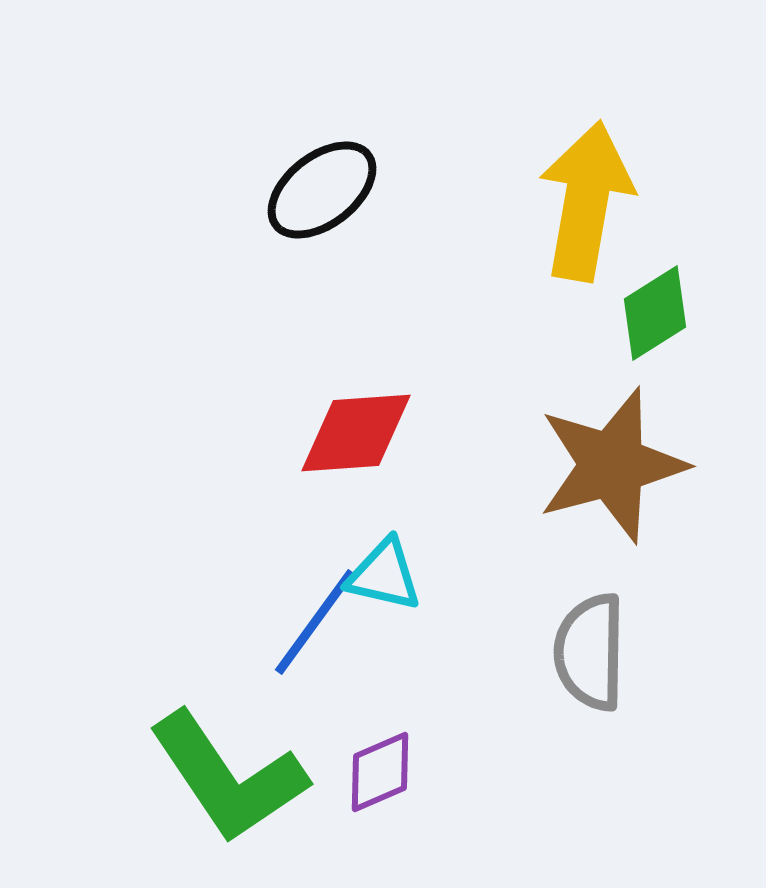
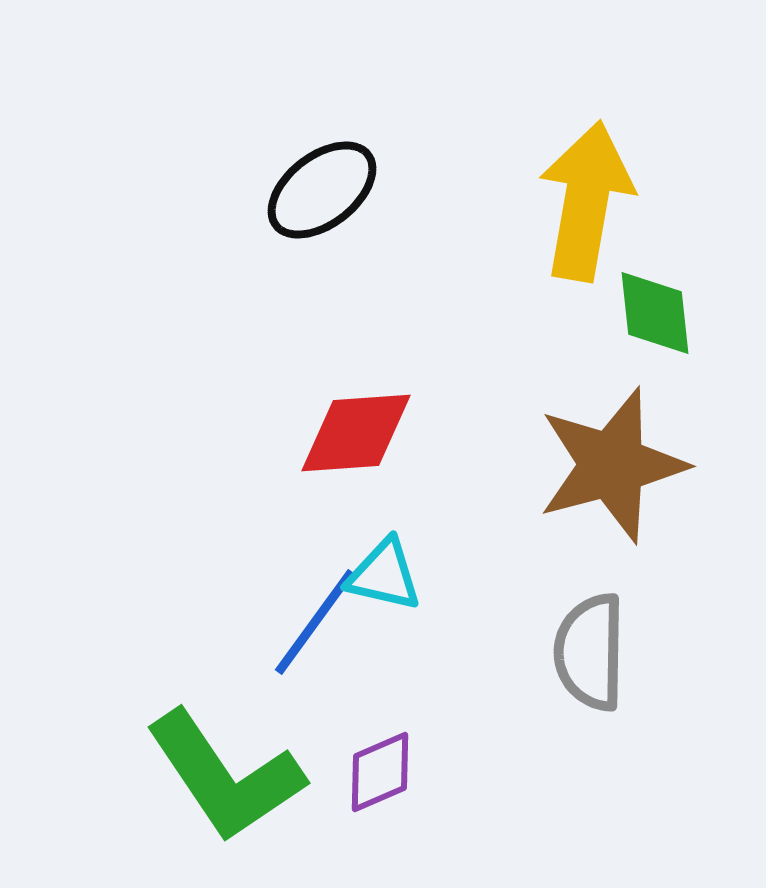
green diamond: rotated 64 degrees counterclockwise
green L-shape: moved 3 px left, 1 px up
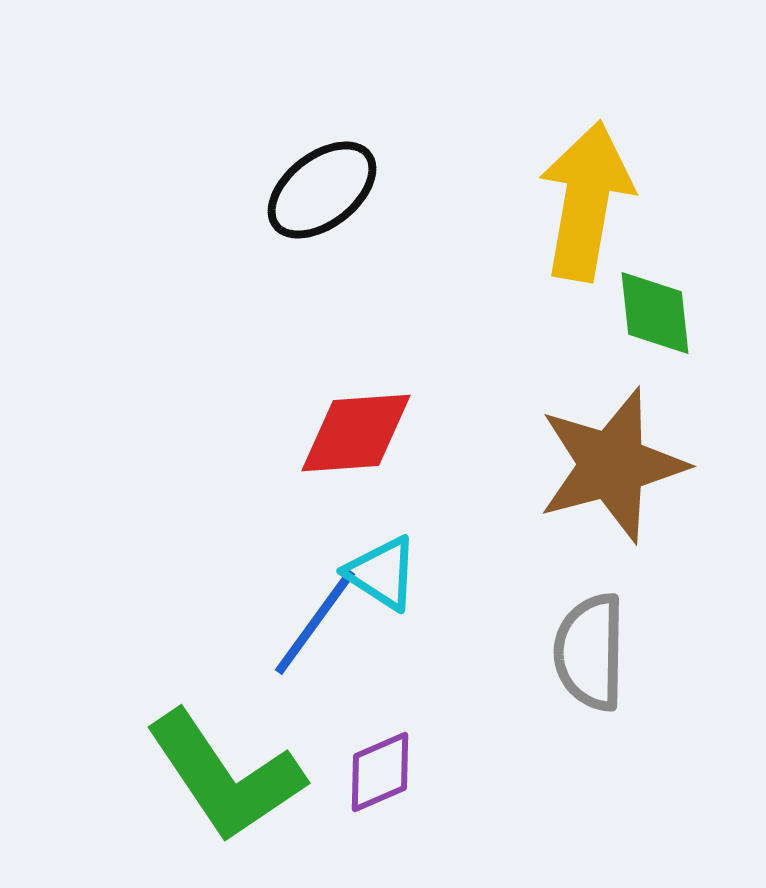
cyan triangle: moved 2 px left, 2 px up; rotated 20 degrees clockwise
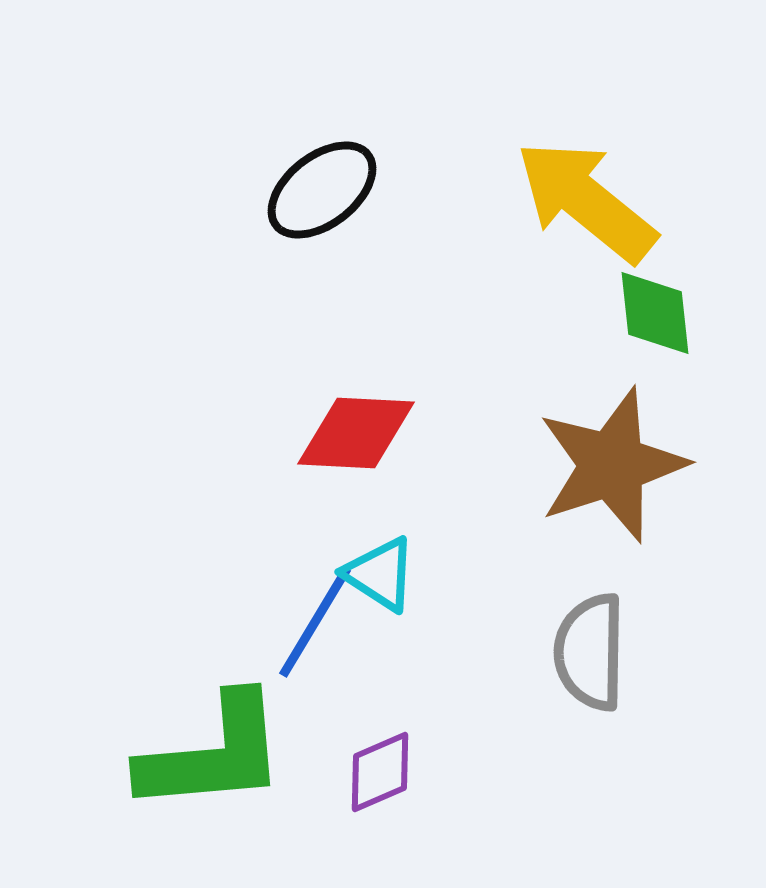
yellow arrow: rotated 61 degrees counterclockwise
red diamond: rotated 7 degrees clockwise
brown star: rotated 3 degrees counterclockwise
cyan triangle: moved 2 px left, 1 px down
blue line: rotated 5 degrees counterclockwise
green L-shape: moved 12 px left, 22 px up; rotated 61 degrees counterclockwise
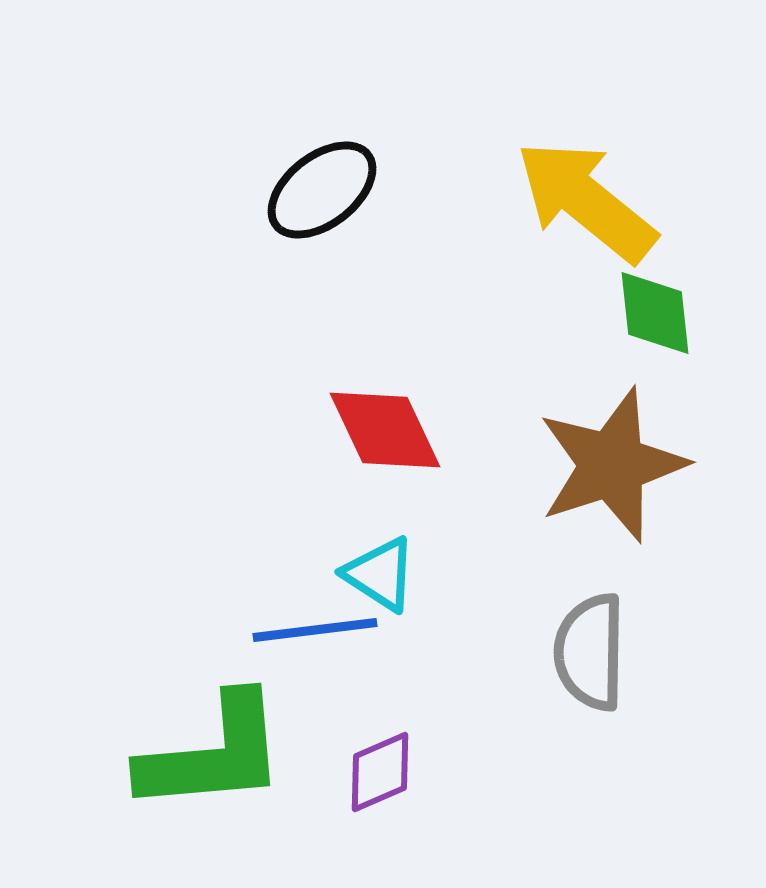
red diamond: moved 29 px right, 3 px up; rotated 62 degrees clockwise
blue line: moved 8 px down; rotated 52 degrees clockwise
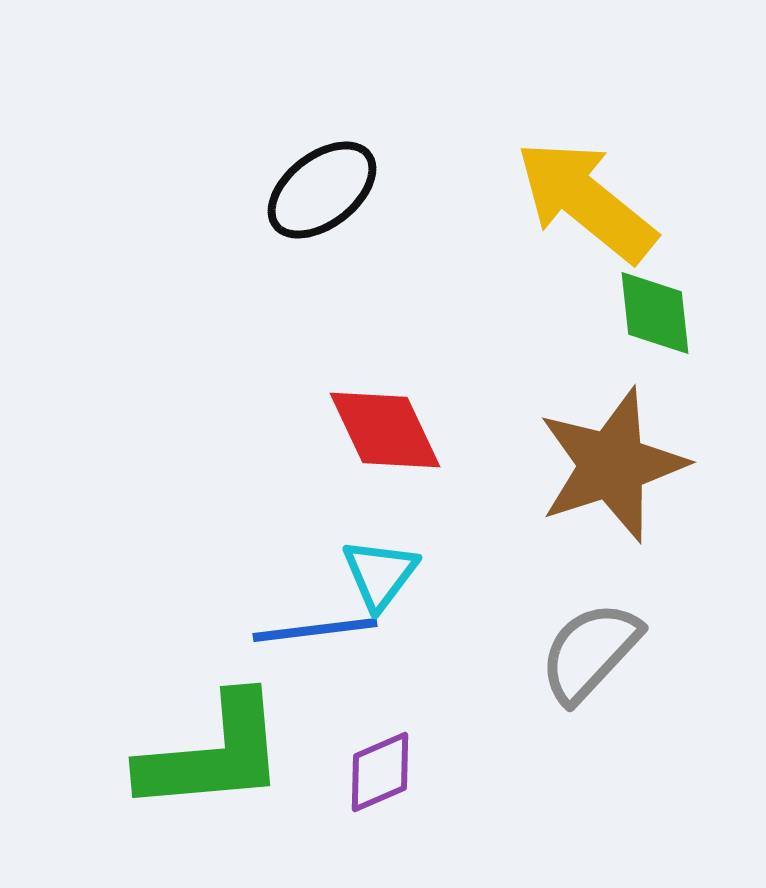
cyan triangle: rotated 34 degrees clockwise
gray semicircle: rotated 42 degrees clockwise
